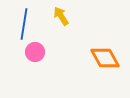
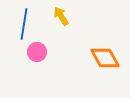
pink circle: moved 2 px right
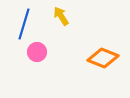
blue line: rotated 8 degrees clockwise
orange diamond: moved 2 px left; rotated 40 degrees counterclockwise
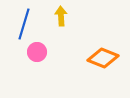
yellow arrow: rotated 30 degrees clockwise
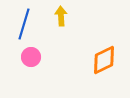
pink circle: moved 6 px left, 5 px down
orange diamond: moved 1 px right, 2 px down; rotated 48 degrees counterclockwise
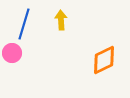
yellow arrow: moved 4 px down
pink circle: moved 19 px left, 4 px up
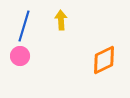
blue line: moved 2 px down
pink circle: moved 8 px right, 3 px down
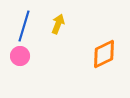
yellow arrow: moved 3 px left, 4 px down; rotated 24 degrees clockwise
orange diamond: moved 6 px up
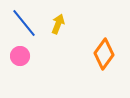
blue line: moved 3 px up; rotated 56 degrees counterclockwise
orange diamond: rotated 28 degrees counterclockwise
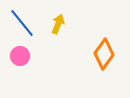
blue line: moved 2 px left
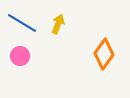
blue line: rotated 20 degrees counterclockwise
